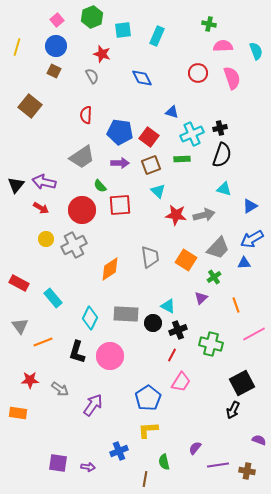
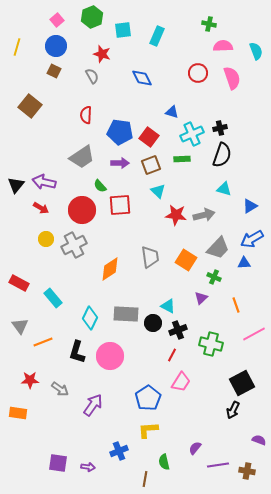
green cross at (214, 277): rotated 32 degrees counterclockwise
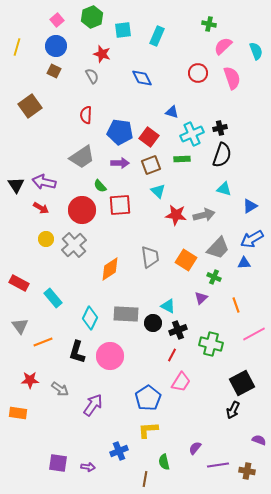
pink semicircle at (223, 46): rotated 42 degrees counterclockwise
brown square at (30, 106): rotated 15 degrees clockwise
black triangle at (16, 185): rotated 12 degrees counterclockwise
gray cross at (74, 245): rotated 15 degrees counterclockwise
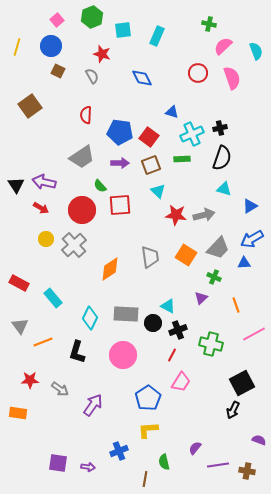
blue circle at (56, 46): moved 5 px left
brown square at (54, 71): moved 4 px right
black semicircle at (222, 155): moved 3 px down
orange square at (186, 260): moved 5 px up
pink circle at (110, 356): moved 13 px right, 1 px up
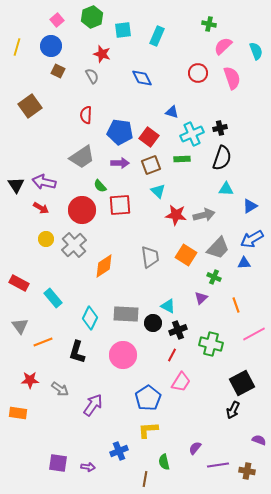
cyan triangle at (224, 189): moved 2 px right; rotated 14 degrees counterclockwise
orange diamond at (110, 269): moved 6 px left, 3 px up
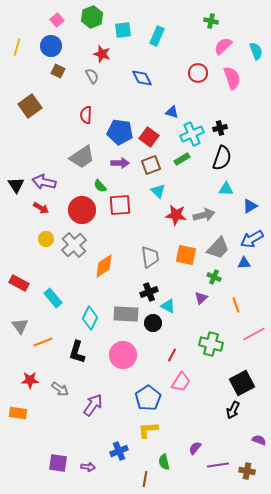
green cross at (209, 24): moved 2 px right, 3 px up
green rectangle at (182, 159): rotated 28 degrees counterclockwise
orange square at (186, 255): rotated 20 degrees counterclockwise
black cross at (178, 330): moved 29 px left, 38 px up
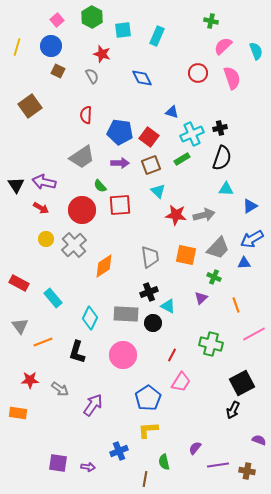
green hexagon at (92, 17): rotated 10 degrees counterclockwise
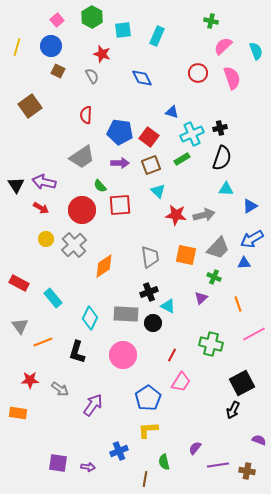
orange line at (236, 305): moved 2 px right, 1 px up
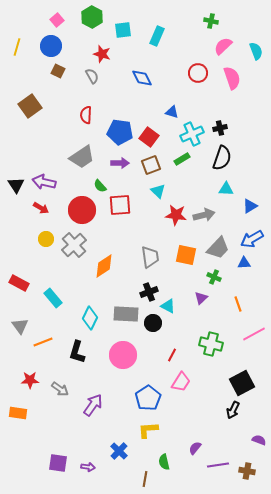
blue cross at (119, 451): rotated 24 degrees counterclockwise
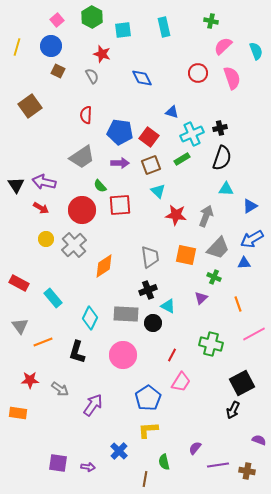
cyan rectangle at (157, 36): moved 7 px right, 9 px up; rotated 36 degrees counterclockwise
gray arrow at (204, 215): moved 2 px right, 1 px down; rotated 55 degrees counterclockwise
black cross at (149, 292): moved 1 px left, 2 px up
